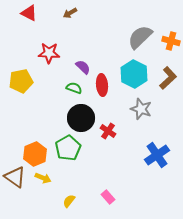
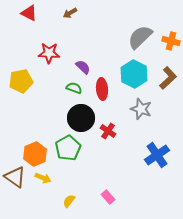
red ellipse: moved 4 px down
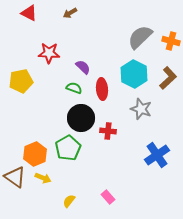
red cross: rotated 28 degrees counterclockwise
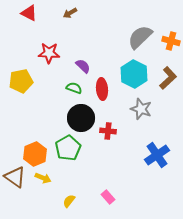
purple semicircle: moved 1 px up
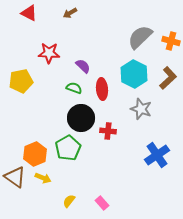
pink rectangle: moved 6 px left, 6 px down
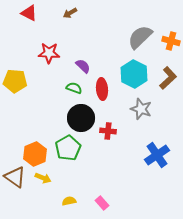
yellow pentagon: moved 6 px left; rotated 15 degrees clockwise
yellow semicircle: rotated 40 degrees clockwise
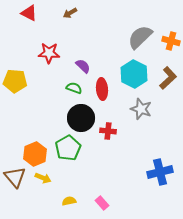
blue cross: moved 3 px right, 17 px down; rotated 20 degrees clockwise
brown triangle: rotated 15 degrees clockwise
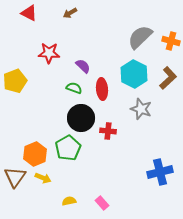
yellow pentagon: rotated 25 degrees counterclockwise
brown triangle: rotated 15 degrees clockwise
